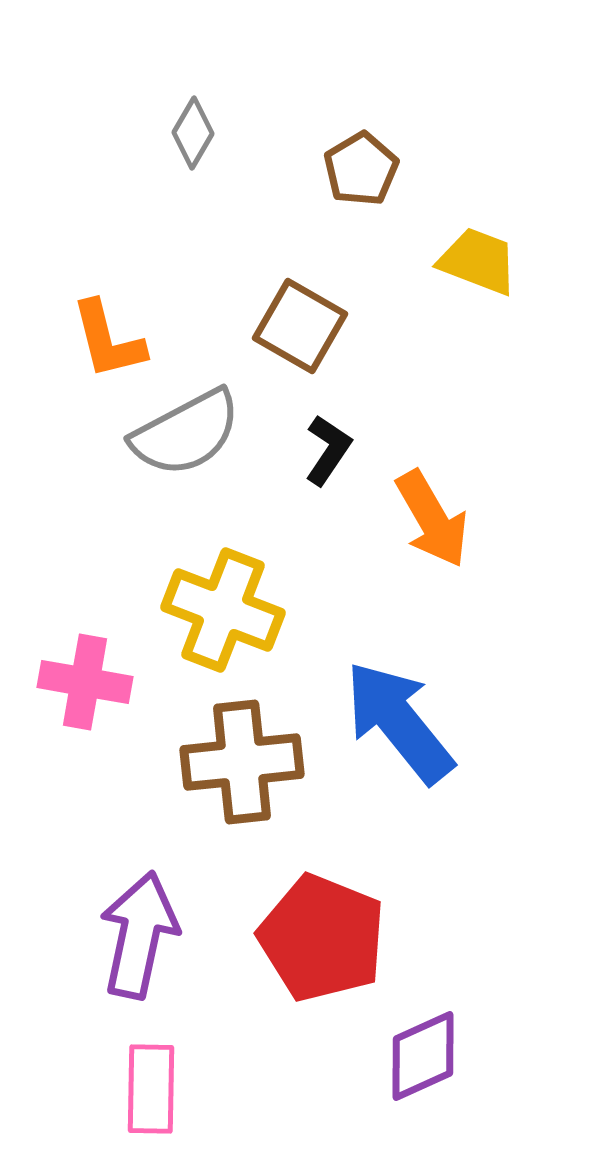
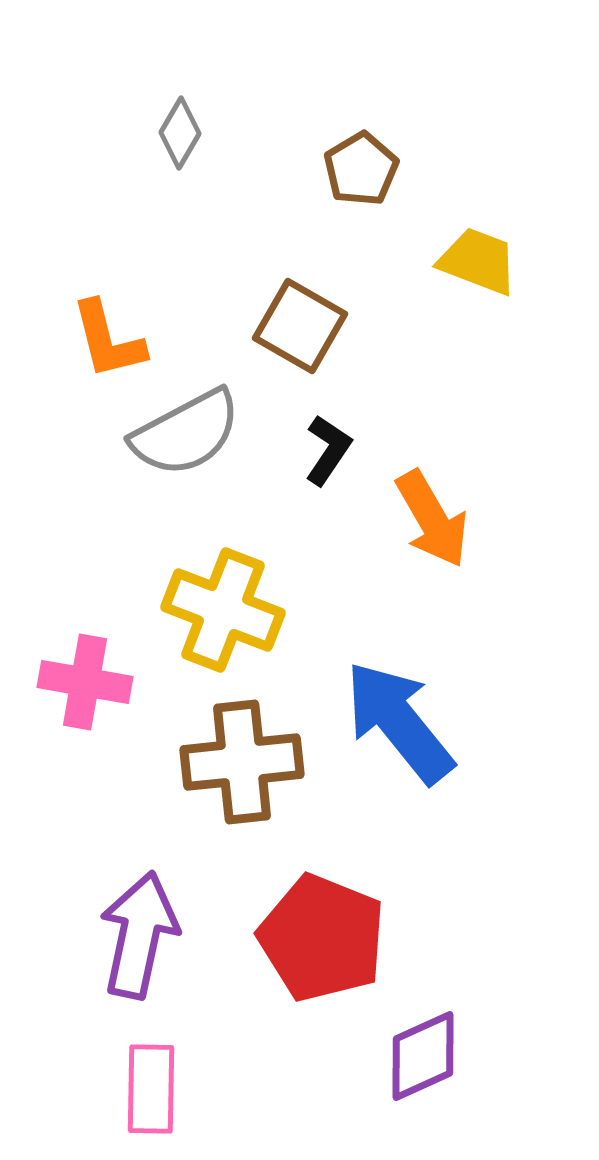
gray diamond: moved 13 px left
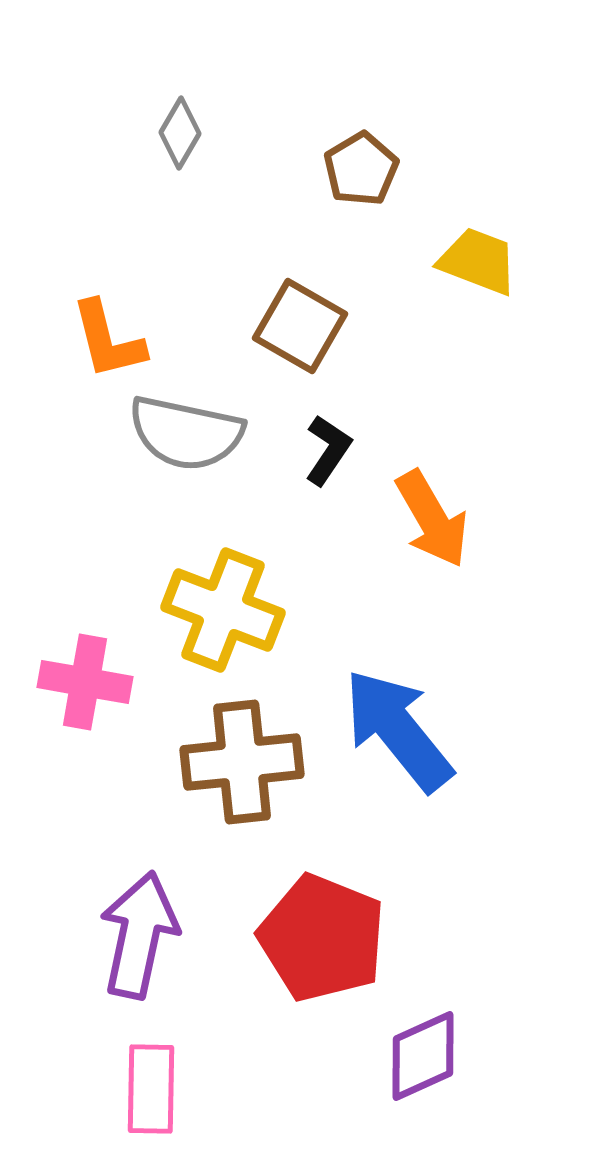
gray semicircle: rotated 40 degrees clockwise
blue arrow: moved 1 px left, 8 px down
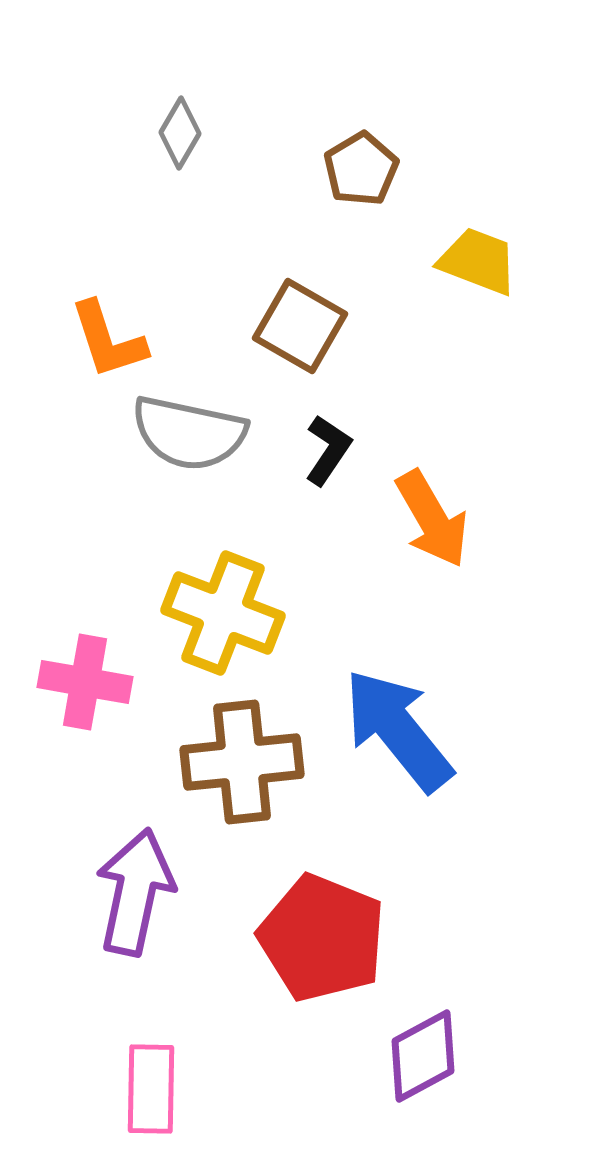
orange L-shape: rotated 4 degrees counterclockwise
gray semicircle: moved 3 px right
yellow cross: moved 3 px down
purple arrow: moved 4 px left, 43 px up
purple diamond: rotated 4 degrees counterclockwise
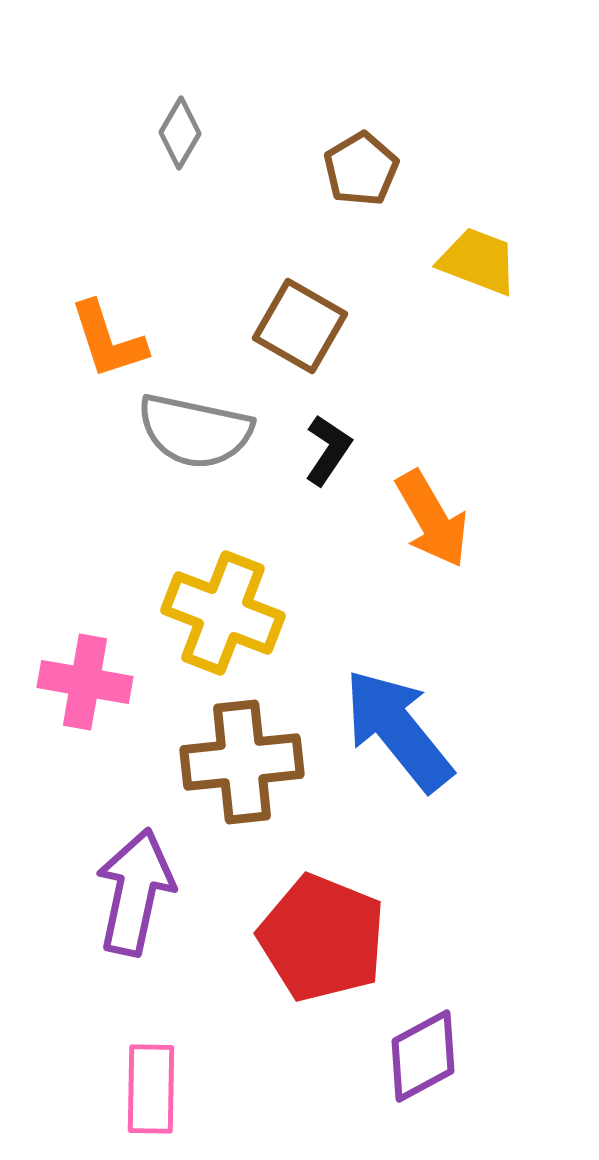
gray semicircle: moved 6 px right, 2 px up
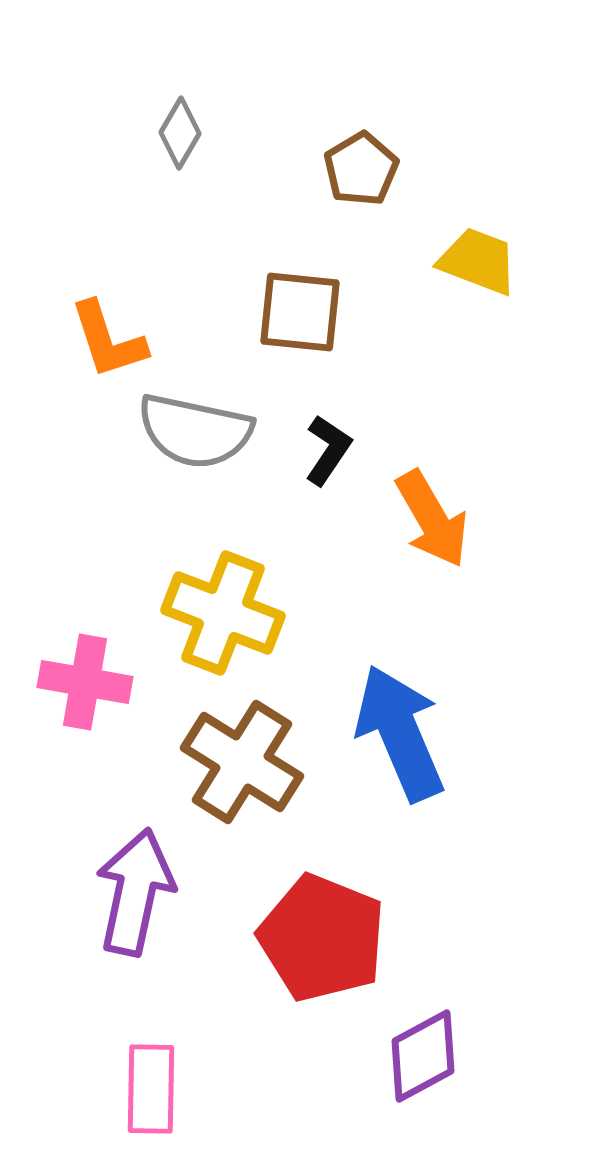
brown square: moved 14 px up; rotated 24 degrees counterclockwise
blue arrow: moved 2 px right, 3 px down; rotated 16 degrees clockwise
brown cross: rotated 38 degrees clockwise
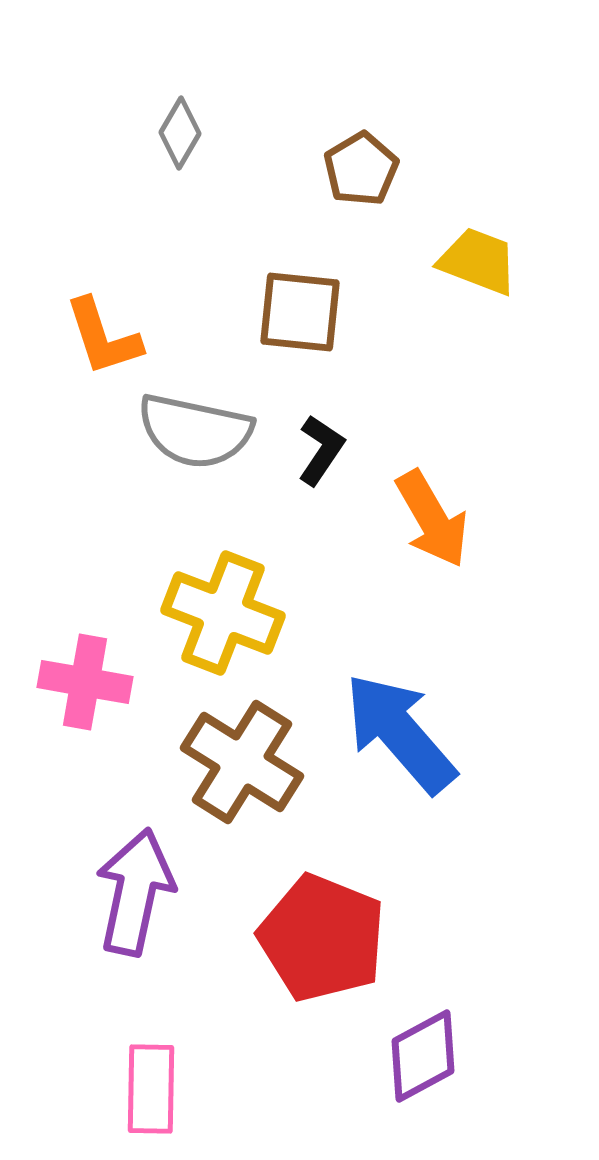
orange L-shape: moved 5 px left, 3 px up
black L-shape: moved 7 px left
blue arrow: rotated 18 degrees counterclockwise
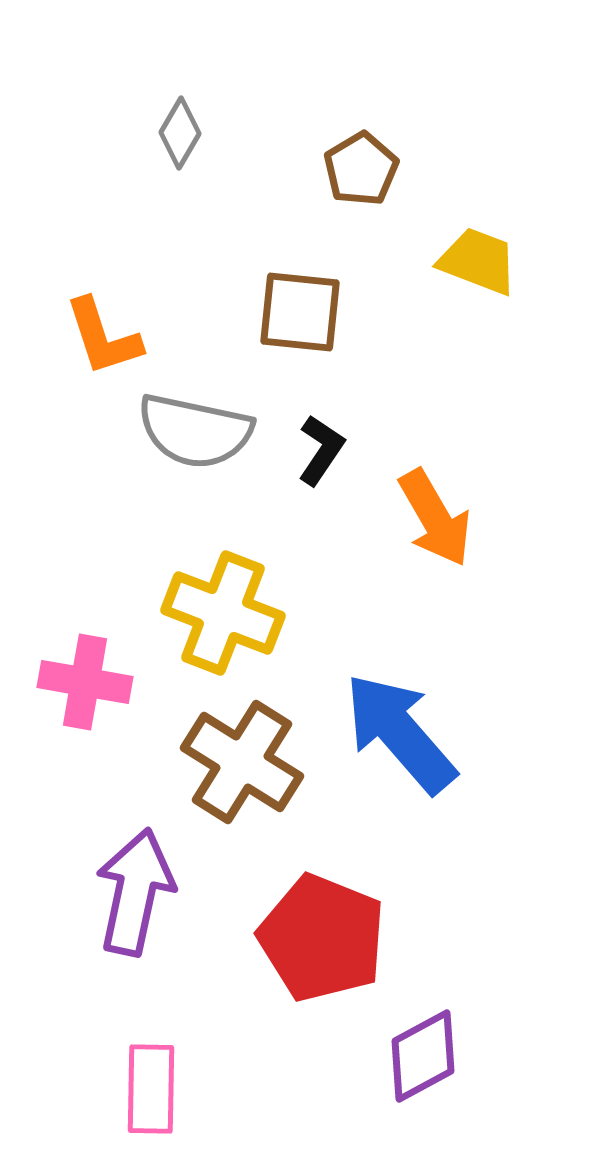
orange arrow: moved 3 px right, 1 px up
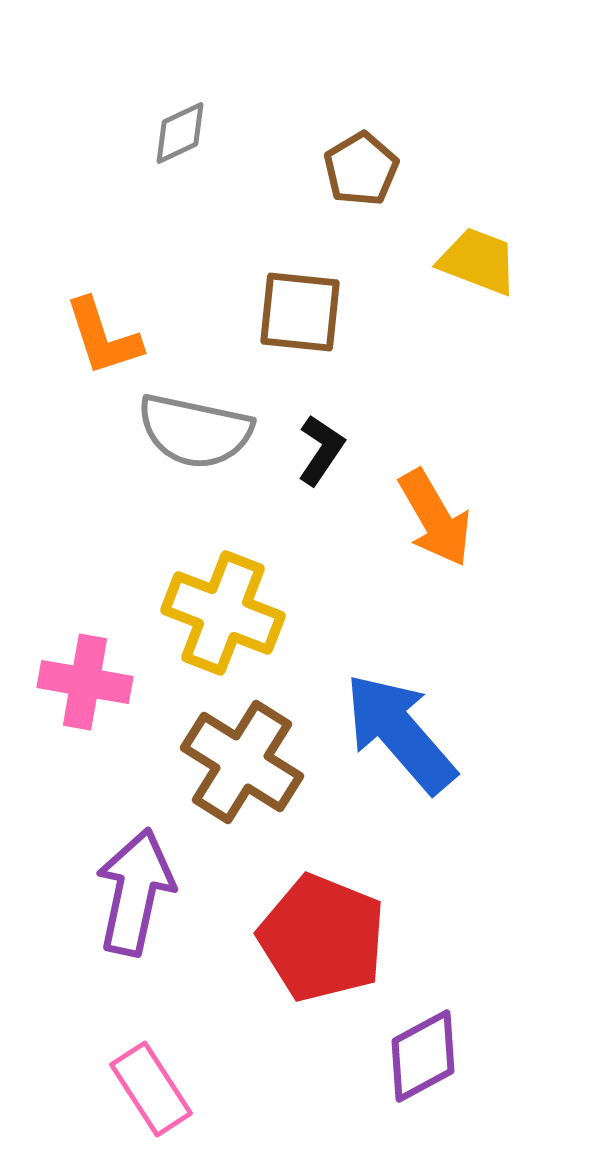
gray diamond: rotated 34 degrees clockwise
pink rectangle: rotated 34 degrees counterclockwise
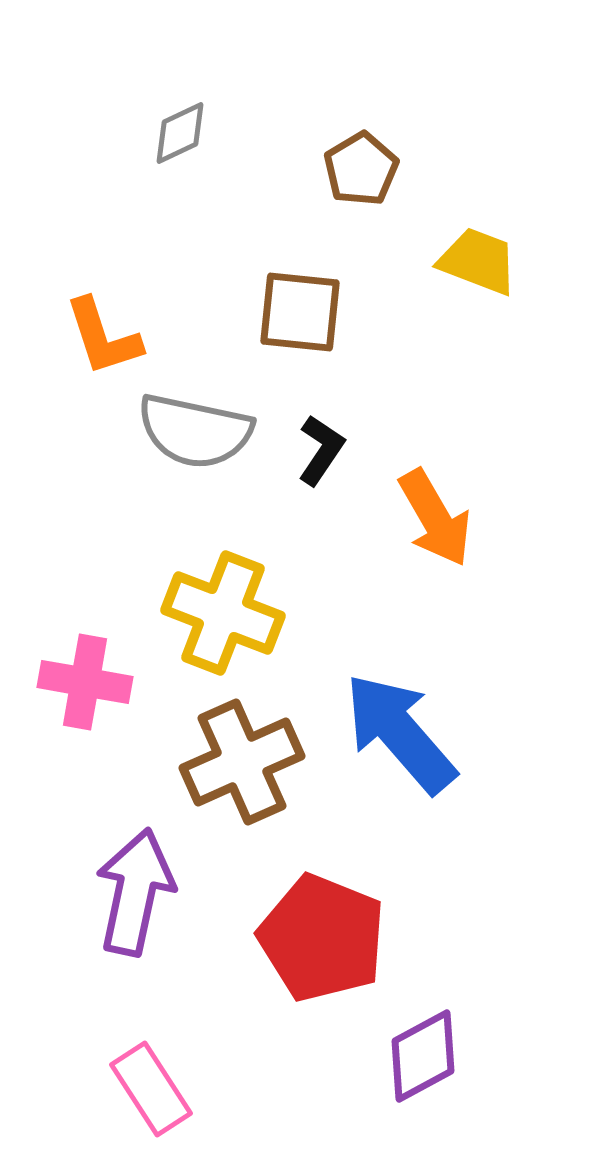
brown cross: rotated 34 degrees clockwise
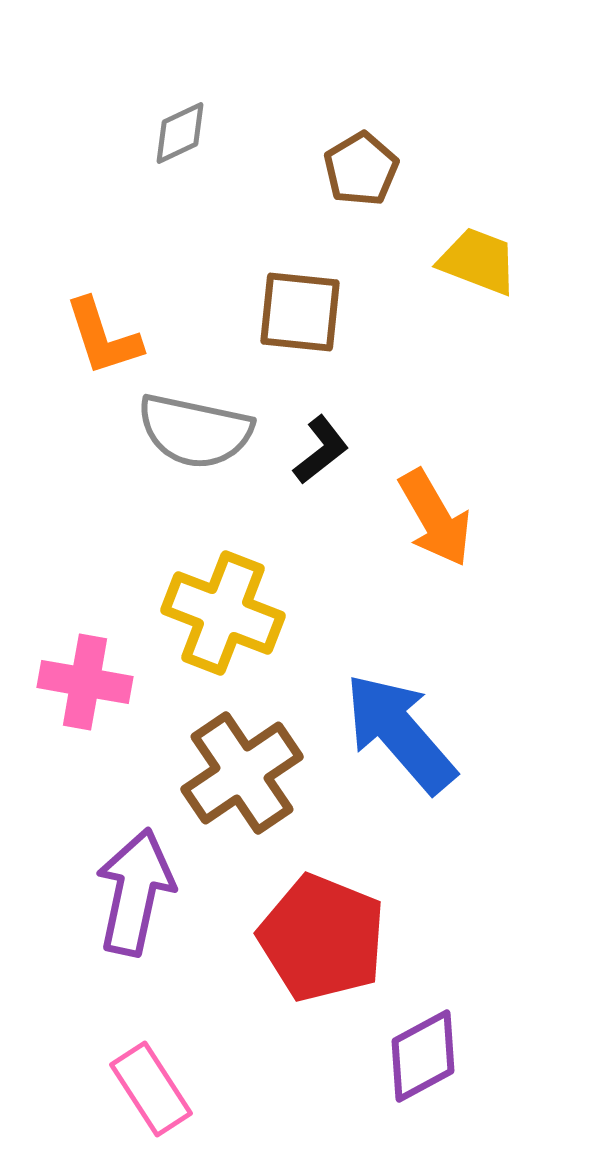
black L-shape: rotated 18 degrees clockwise
brown cross: moved 11 px down; rotated 10 degrees counterclockwise
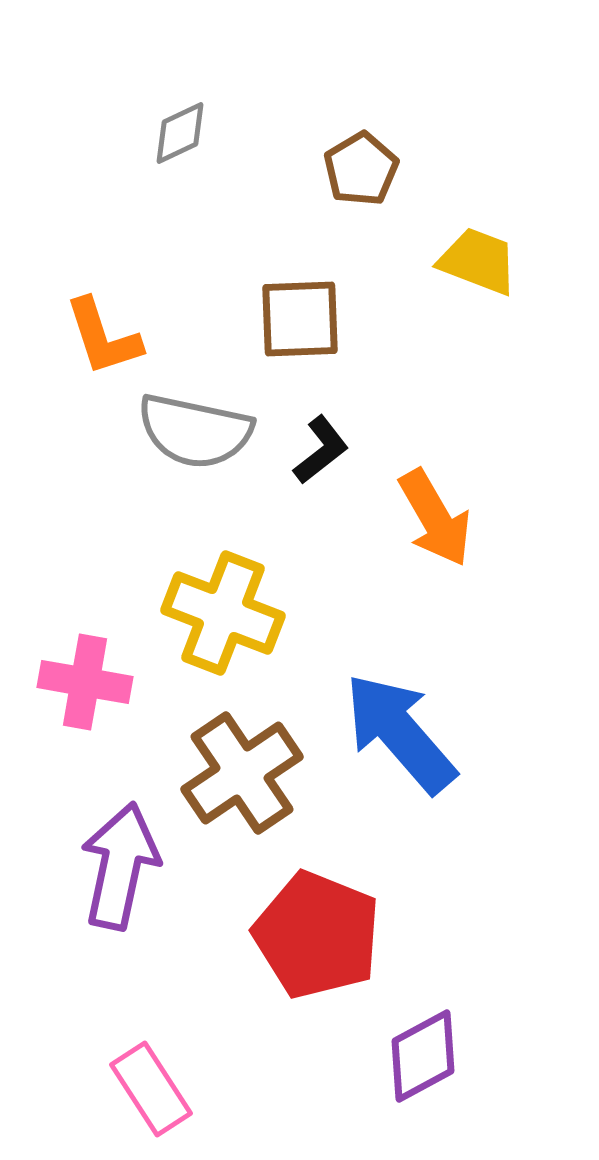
brown square: moved 7 px down; rotated 8 degrees counterclockwise
purple arrow: moved 15 px left, 26 px up
red pentagon: moved 5 px left, 3 px up
